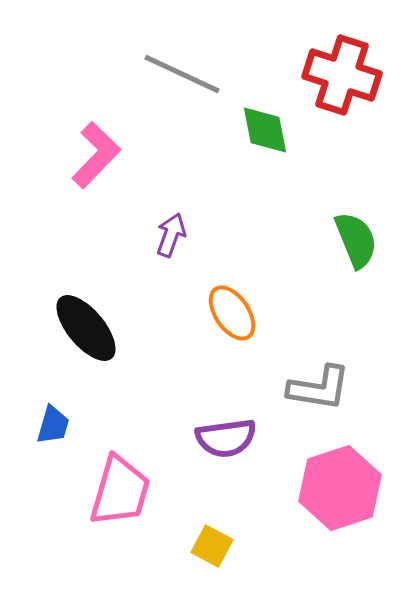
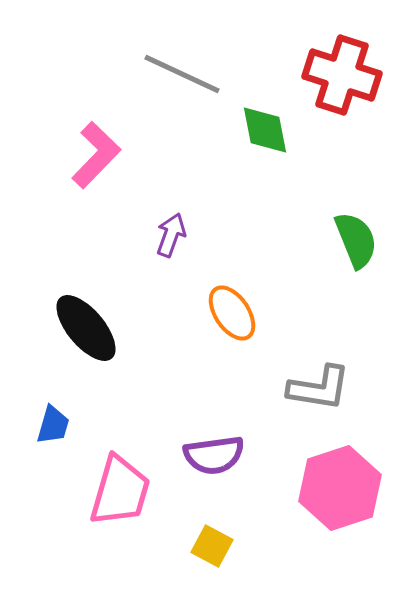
purple semicircle: moved 12 px left, 17 px down
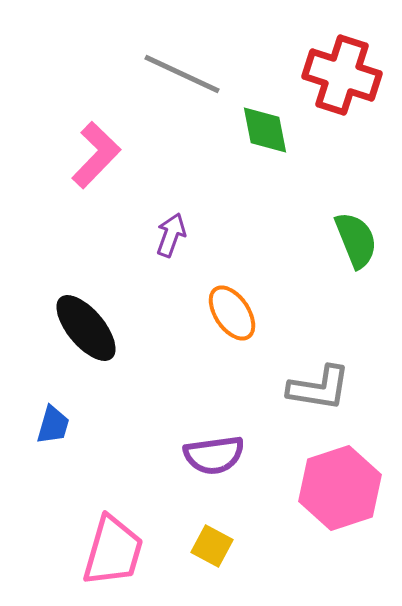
pink trapezoid: moved 7 px left, 60 px down
